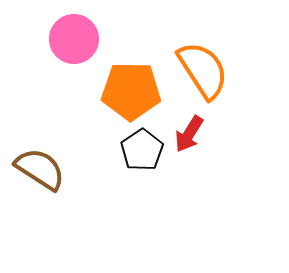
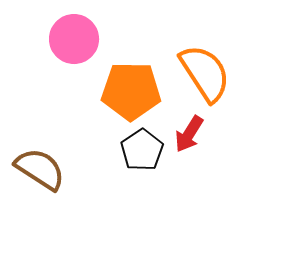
orange semicircle: moved 2 px right, 3 px down
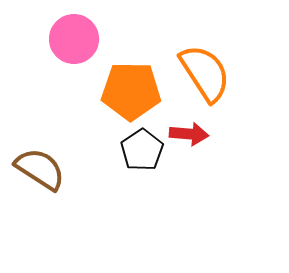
red arrow: rotated 117 degrees counterclockwise
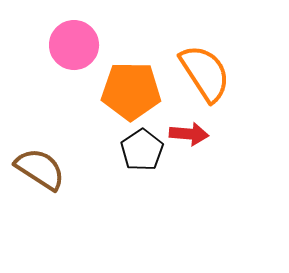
pink circle: moved 6 px down
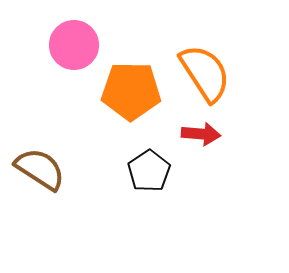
red arrow: moved 12 px right
black pentagon: moved 7 px right, 21 px down
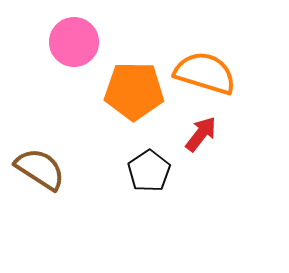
pink circle: moved 3 px up
orange semicircle: rotated 40 degrees counterclockwise
orange pentagon: moved 3 px right
red arrow: rotated 57 degrees counterclockwise
